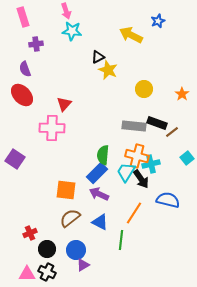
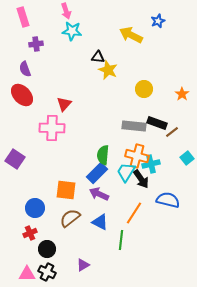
black triangle: rotated 32 degrees clockwise
blue circle: moved 41 px left, 42 px up
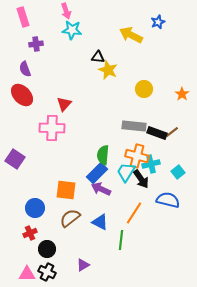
blue star: moved 1 px down
cyan star: moved 1 px up
black rectangle: moved 10 px down
cyan square: moved 9 px left, 14 px down
purple arrow: moved 2 px right, 5 px up
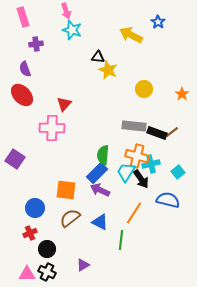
blue star: rotated 16 degrees counterclockwise
cyan star: rotated 12 degrees clockwise
purple arrow: moved 1 px left, 1 px down
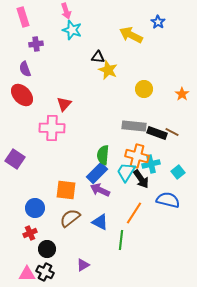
brown line: rotated 64 degrees clockwise
black cross: moved 2 px left
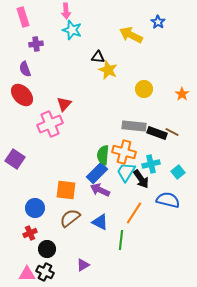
pink arrow: rotated 14 degrees clockwise
pink cross: moved 2 px left, 4 px up; rotated 25 degrees counterclockwise
orange cross: moved 13 px left, 4 px up
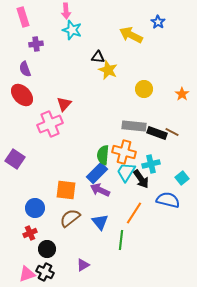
cyan square: moved 4 px right, 6 px down
blue triangle: rotated 24 degrees clockwise
pink triangle: rotated 18 degrees counterclockwise
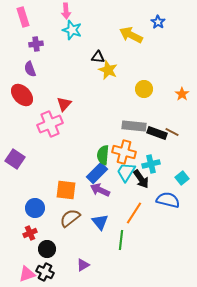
purple semicircle: moved 5 px right
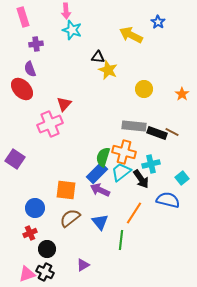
red ellipse: moved 6 px up
green semicircle: moved 2 px down; rotated 12 degrees clockwise
cyan trapezoid: moved 5 px left; rotated 20 degrees clockwise
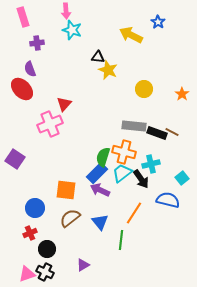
purple cross: moved 1 px right, 1 px up
cyan trapezoid: moved 1 px right, 1 px down
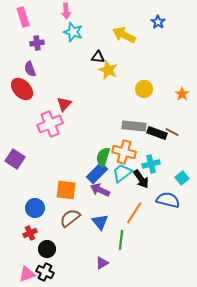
cyan star: moved 1 px right, 2 px down
yellow arrow: moved 7 px left
purple triangle: moved 19 px right, 2 px up
